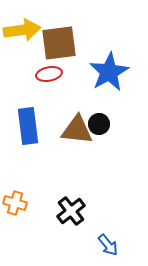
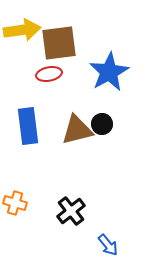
black circle: moved 3 px right
brown triangle: rotated 20 degrees counterclockwise
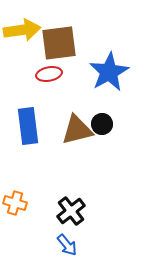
blue arrow: moved 41 px left
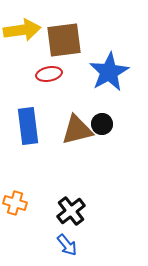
brown square: moved 5 px right, 3 px up
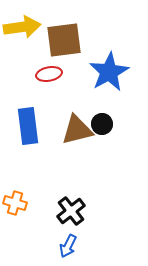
yellow arrow: moved 3 px up
blue arrow: moved 1 px right, 1 px down; rotated 65 degrees clockwise
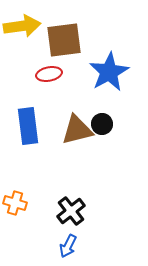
yellow arrow: moved 1 px up
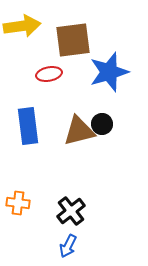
brown square: moved 9 px right
blue star: rotated 12 degrees clockwise
brown triangle: moved 2 px right, 1 px down
orange cross: moved 3 px right; rotated 10 degrees counterclockwise
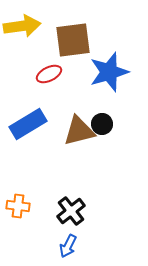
red ellipse: rotated 15 degrees counterclockwise
blue rectangle: moved 2 px up; rotated 66 degrees clockwise
orange cross: moved 3 px down
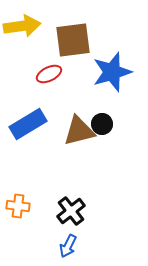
blue star: moved 3 px right
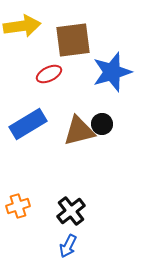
orange cross: rotated 25 degrees counterclockwise
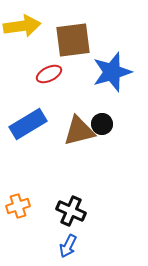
black cross: rotated 28 degrees counterclockwise
